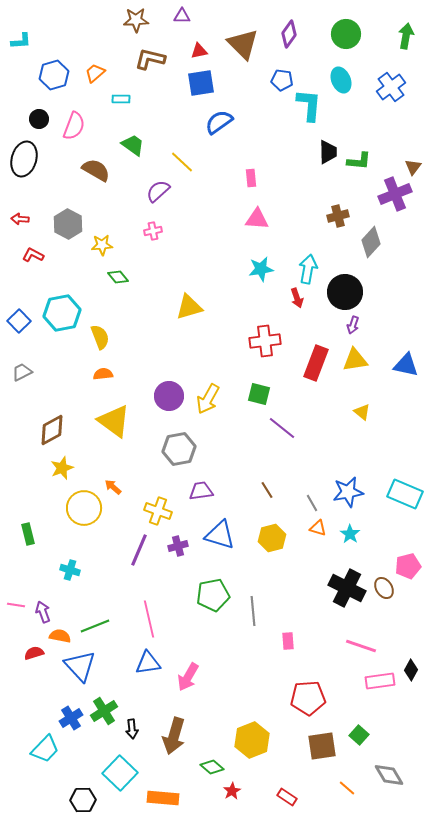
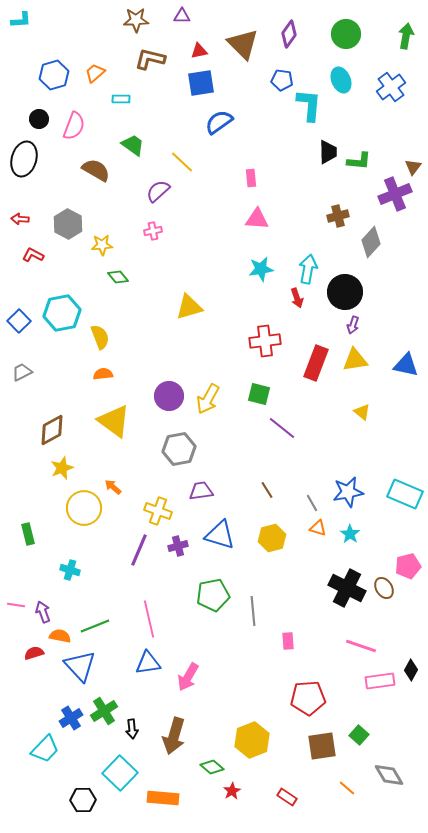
cyan L-shape at (21, 41): moved 21 px up
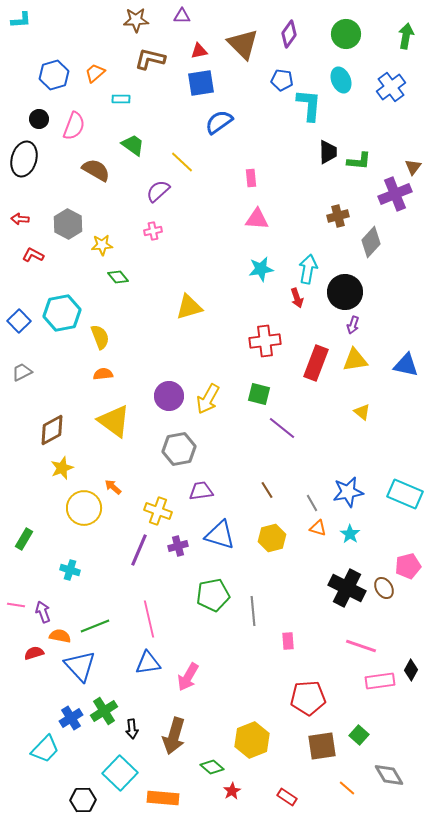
green rectangle at (28, 534): moved 4 px left, 5 px down; rotated 45 degrees clockwise
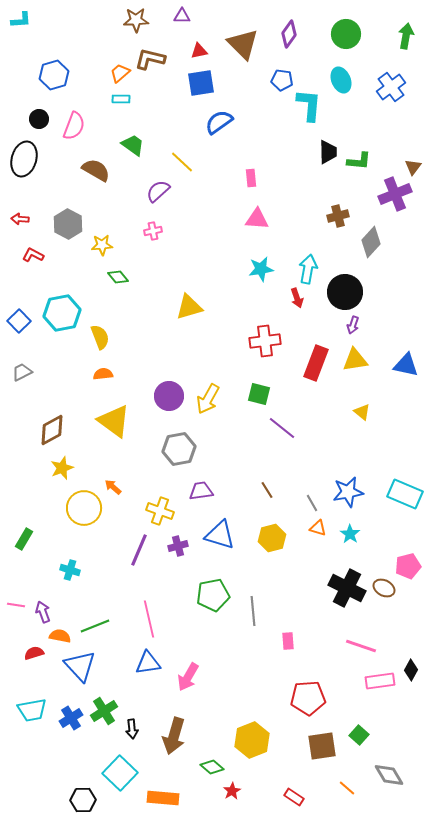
orange trapezoid at (95, 73): moved 25 px right
yellow cross at (158, 511): moved 2 px right
brown ellipse at (384, 588): rotated 30 degrees counterclockwise
cyan trapezoid at (45, 749): moved 13 px left, 39 px up; rotated 36 degrees clockwise
red rectangle at (287, 797): moved 7 px right
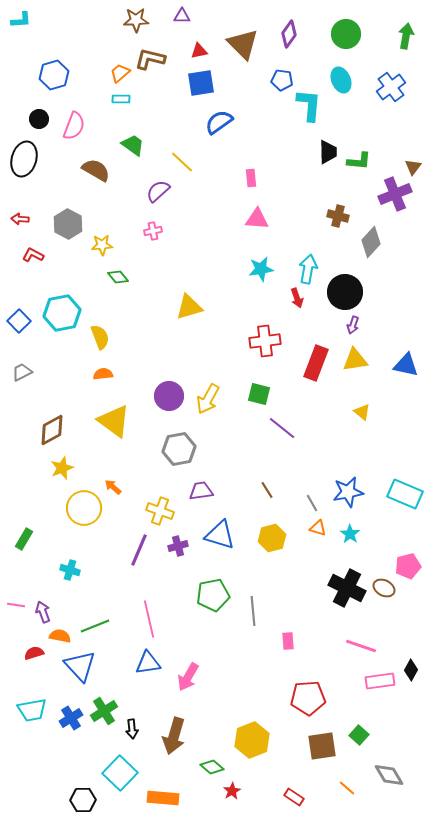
brown cross at (338, 216): rotated 30 degrees clockwise
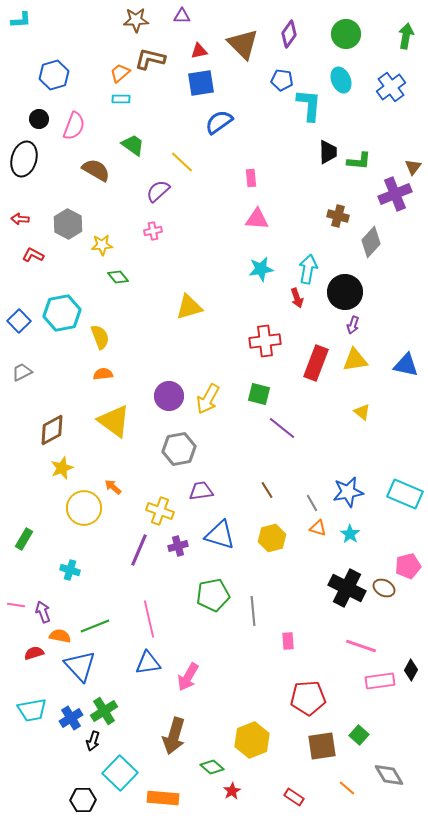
black arrow at (132, 729): moved 39 px left, 12 px down; rotated 24 degrees clockwise
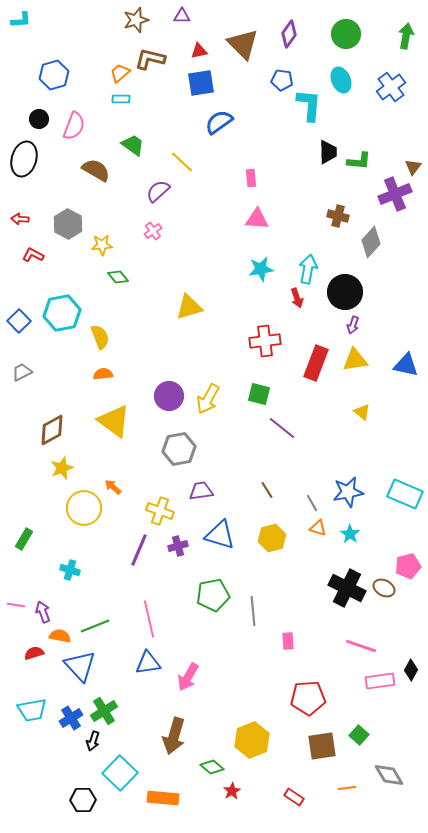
brown star at (136, 20): rotated 15 degrees counterclockwise
pink cross at (153, 231): rotated 24 degrees counterclockwise
orange line at (347, 788): rotated 48 degrees counterclockwise
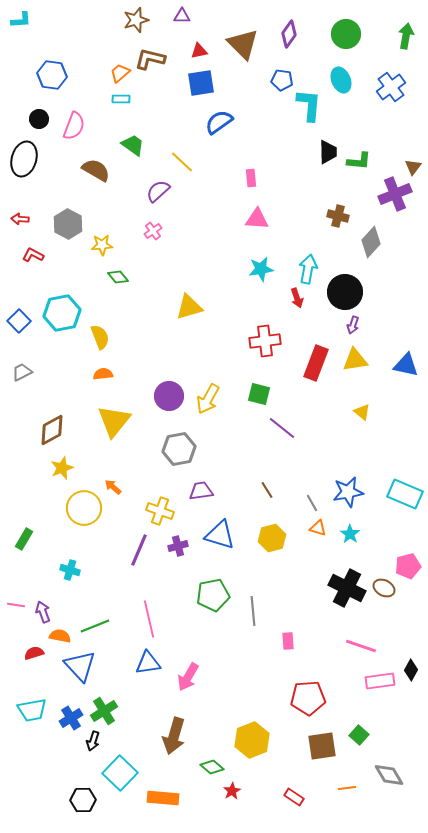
blue hexagon at (54, 75): moved 2 px left; rotated 24 degrees clockwise
yellow triangle at (114, 421): rotated 33 degrees clockwise
